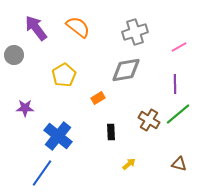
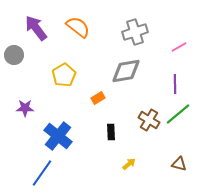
gray diamond: moved 1 px down
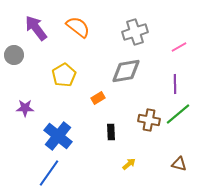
brown cross: rotated 20 degrees counterclockwise
blue line: moved 7 px right
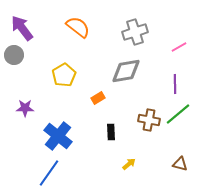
purple arrow: moved 14 px left
brown triangle: moved 1 px right
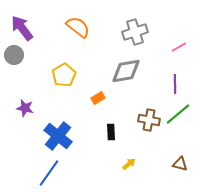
purple star: rotated 12 degrees clockwise
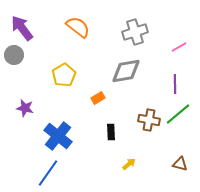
blue line: moved 1 px left
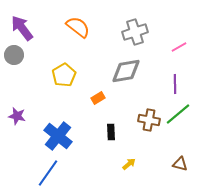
purple star: moved 8 px left, 8 px down
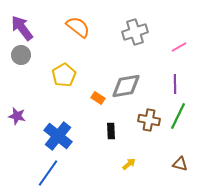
gray circle: moved 7 px right
gray diamond: moved 15 px down
orange rectangle: rotated 64 degrees clockwise
green line: moved 2 px down; rotated 24 degrees counterclockwise
black rectangle: moved 1 px up
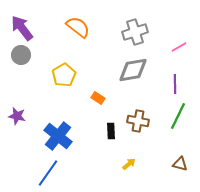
gray diamond: moved 7 px right, 16 px up
brown cross: moved 11 px left, 1 px down
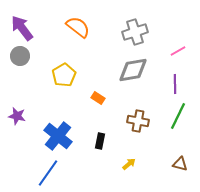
pink line: moved 1 px left, 4 px down
gray circle: moved 1 px left, 1 px down
black rectangle: moved 11 px left, 10 px down; rotated 14 degrees clockwise
